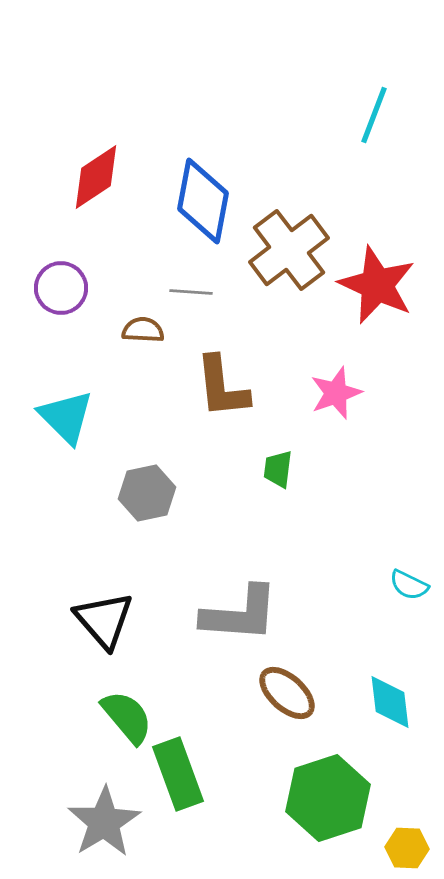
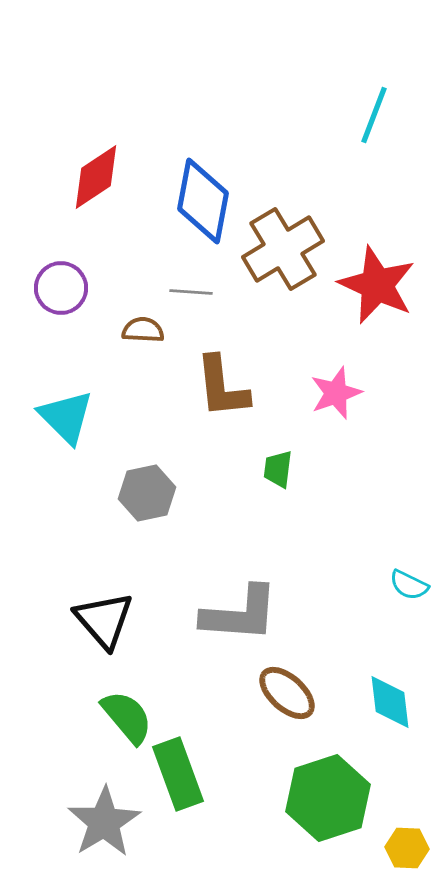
brown cross: moved 6 px left, 1 px up; rotated 6 degrees clockwise
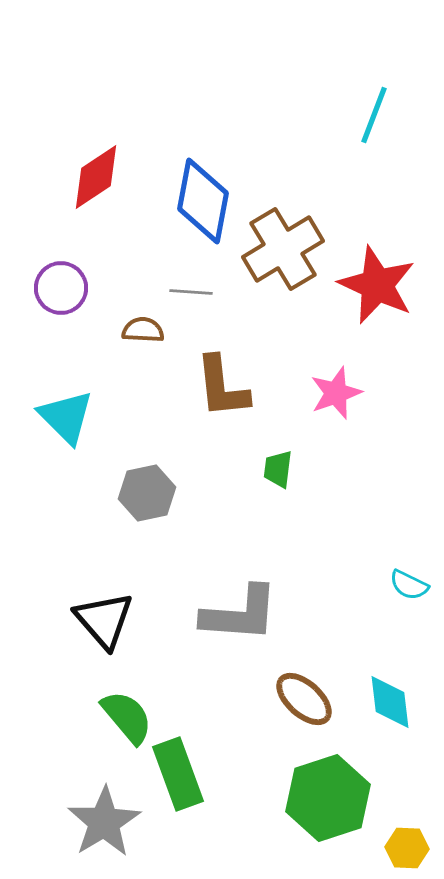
brown ellipse: moved 17 px right, 6 px down
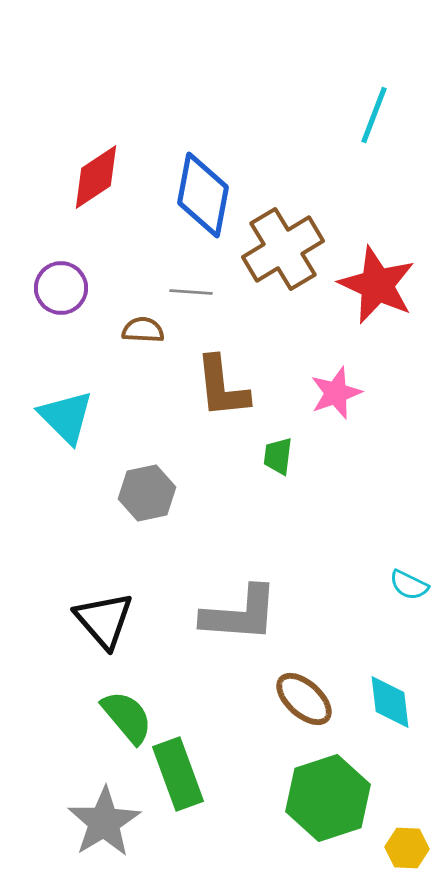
blue diamond: moved 6 px up
green trapezoid: moved 13 px up
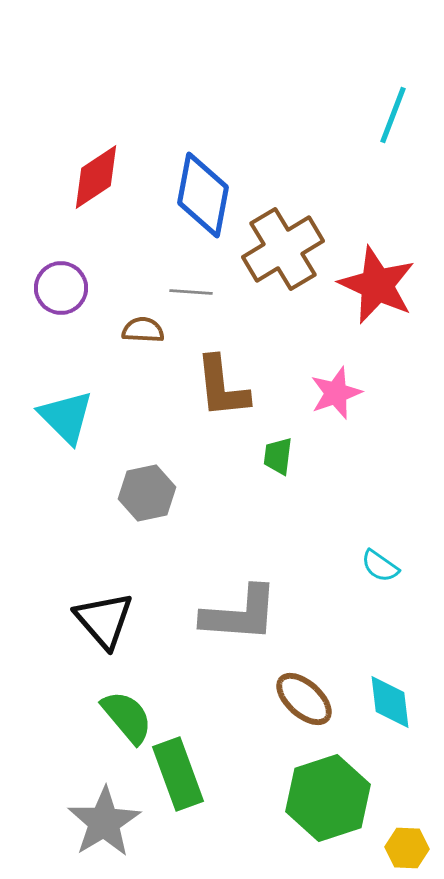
cyan line: moved 19 px right
cyan semicircle: moved 29 px left, 19 px up; rotated 9 degrees clockwise
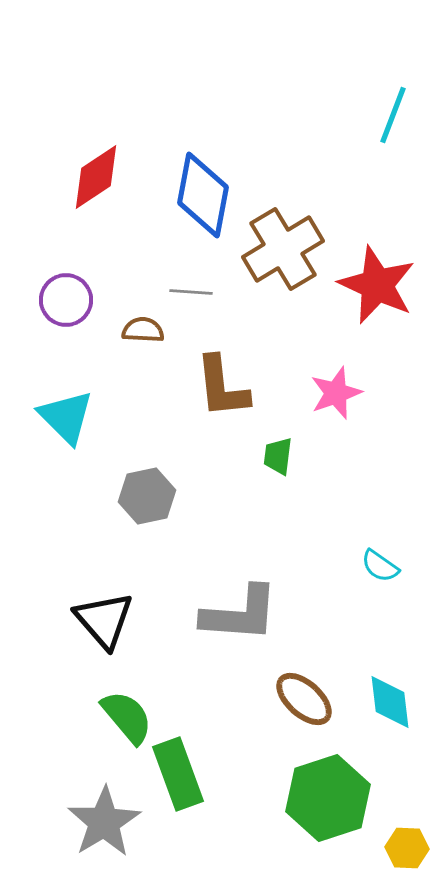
purple circle: moved 5 px right, 12 px down
gray hexagon: moved 3 px down
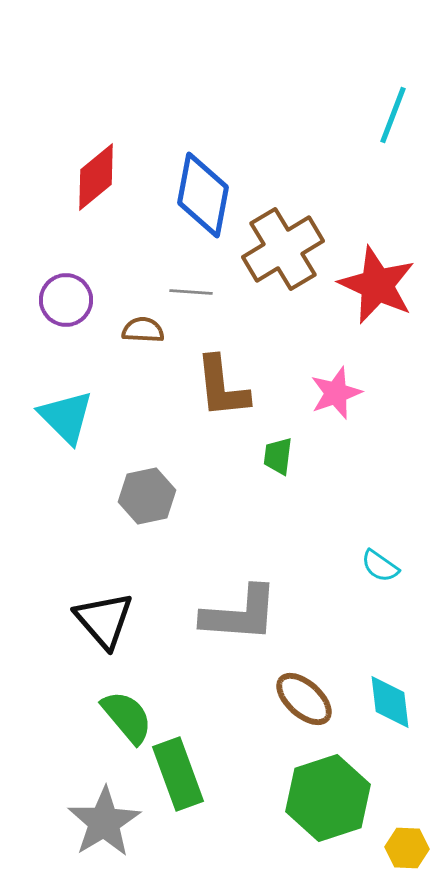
red diamond: rotated 6 degrees counterclockwise
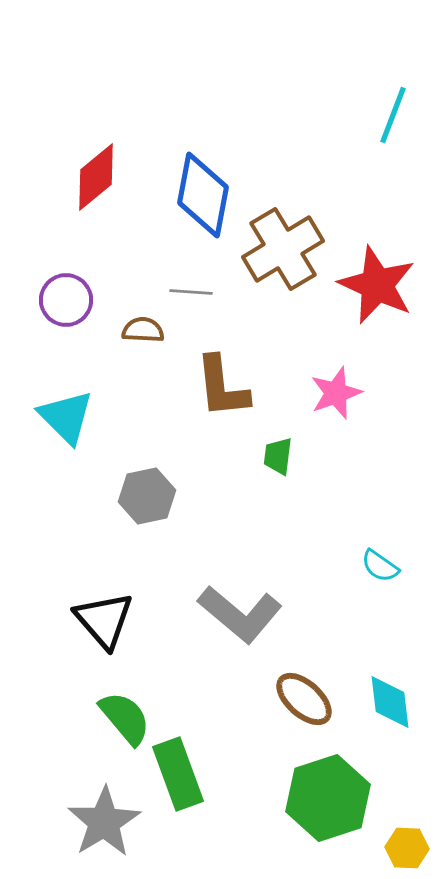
gray L-shape: rotated 36 degrees clockwise
green semicircle: moved 2 px left, 1 px down
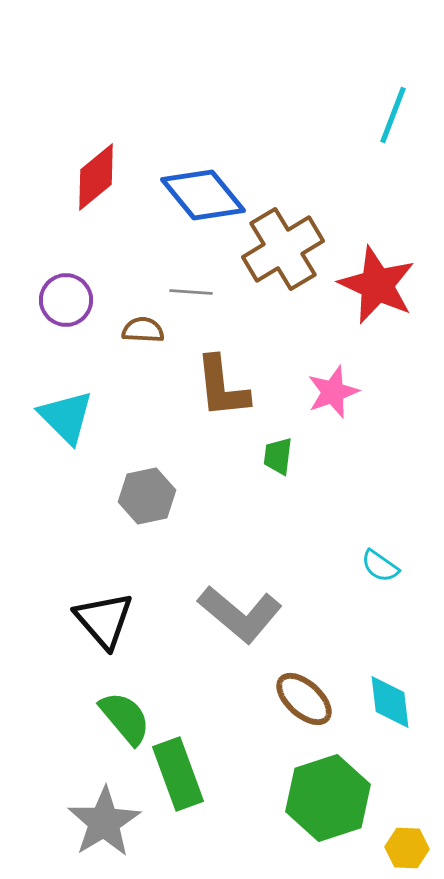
blue diamond: rotated 50 degrees counterclockwise
pink star: moved 3 px left, 1 px up
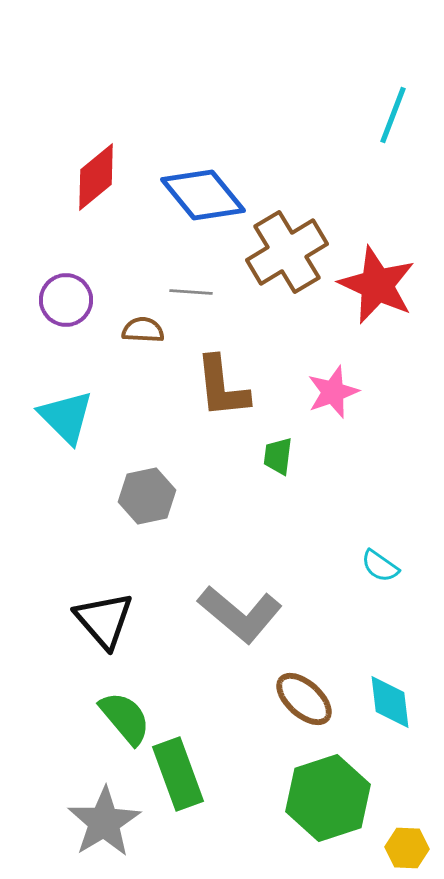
brown cross: moved 4 px right, 3 px down
